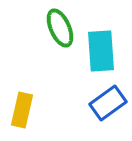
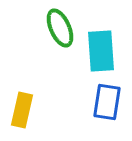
blue rectangle: moved 1 px left, 1 px up; rotated 45 degrees counterclockwise
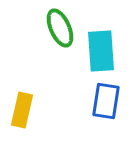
blue rectangle: moved 1 px left, 1 px up
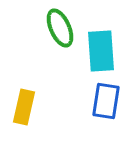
yellow rectangle: moved 2 px right, 3 px up
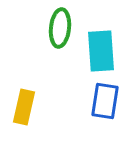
green ellipse: rotated 30 degrees clockwise
blue rectangle: moved 1 px left
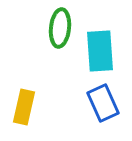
cyan rectangle: moved 1 px left
blue rectangle: moved 2 px left, 2 px down; rotated 33 degrees counterclockwise
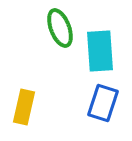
green ellipse: rotated 27 degrees counterclockwise
blue rectangle: rotated 42 degrees clockwise
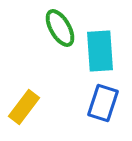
green ellipse: rotated 9 degrees counterclockwise
yellow rectangle: rotated 24 degrees clockwise
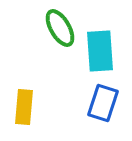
yellow rectangle: rotated 32 degrees counterclockwise
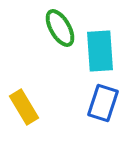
yellow rectangle: rotated 36 degrees counterclockwise
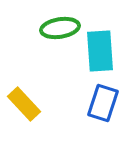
green ellipse: rotated 69 degrees counterclockwise
yellow rectangle: moved 3 px up; rotated 12 degrees counterclockwise
